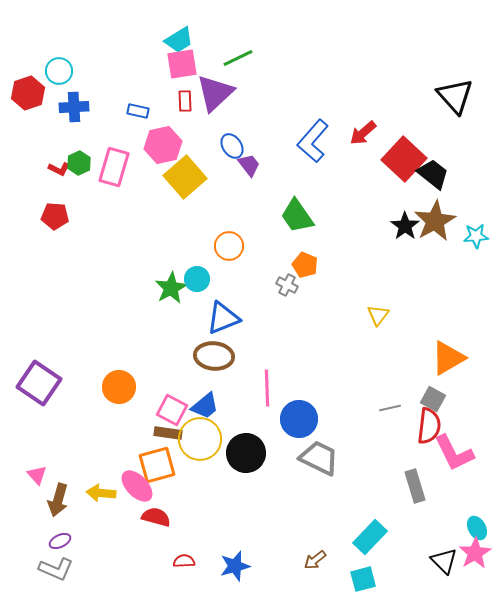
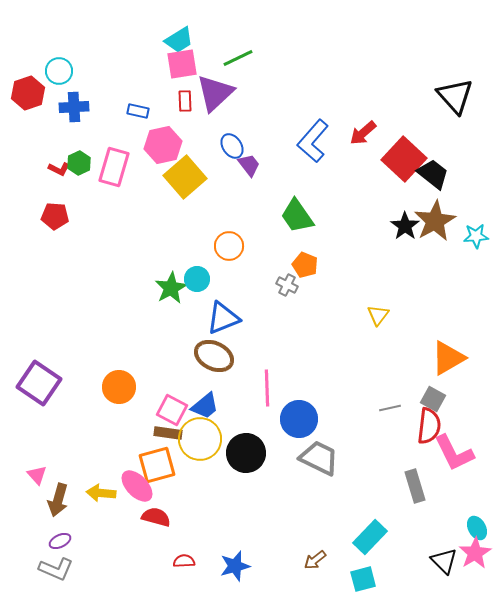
brown ellipse at (214, 356): rotated 21 degrees clockwise
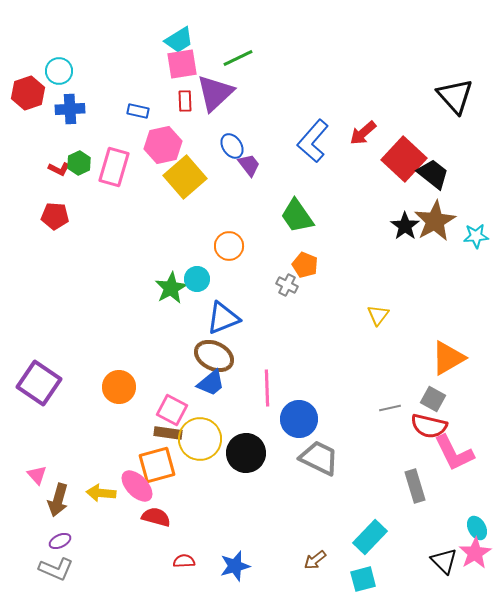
blue cross at (74, 107): moved 4 px left, 2 px down
blue trapezoid at (205, 406): moved 6 px right, 23 px up
red semicircle at (429, 426): rotated 96 degrees clockwise
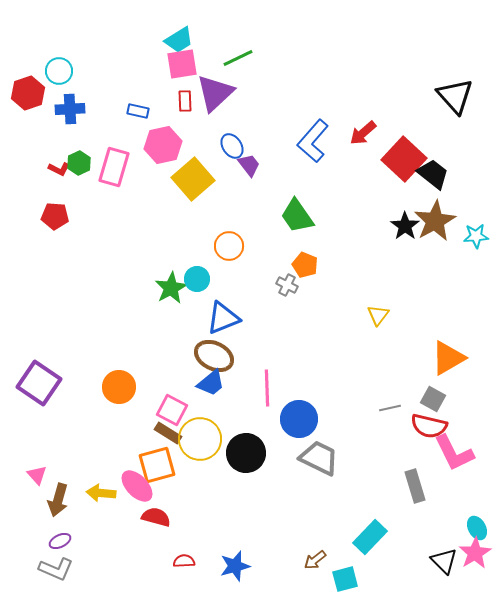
yellow square at (185, 177): moved 8 px right, 2 px down
brown rectangle at (168, 433): rotated 24 degrees clockwise
cyan square at (363, 579): moved 18 px left
